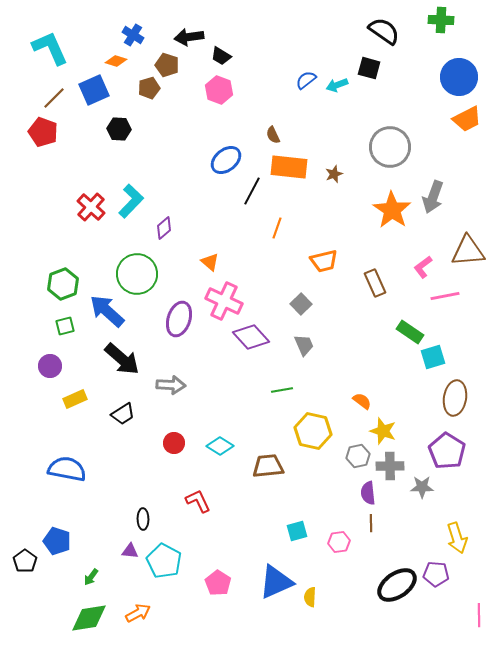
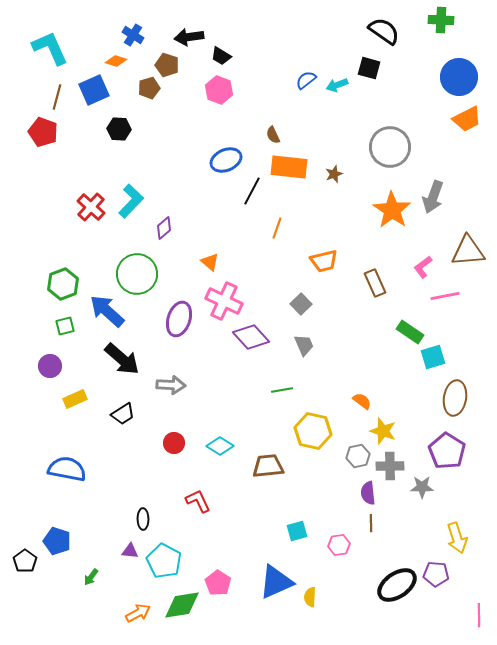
brown line at (54, 98): moved 3 px right, 1 px up; rotated 30 degrees counterclockwise
blue ellipse at (226, 160): rotated 16 degrees clockwise
pink hexagon at (339, 542): moved 3 px down
green diamond at (89, 618): moved 93 px right, 13 px up
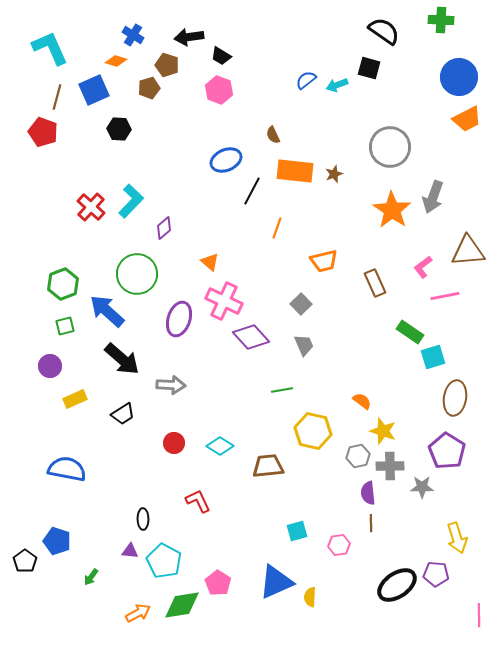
orange rectangle at (289, 167): moved 6 px right, 4 px down
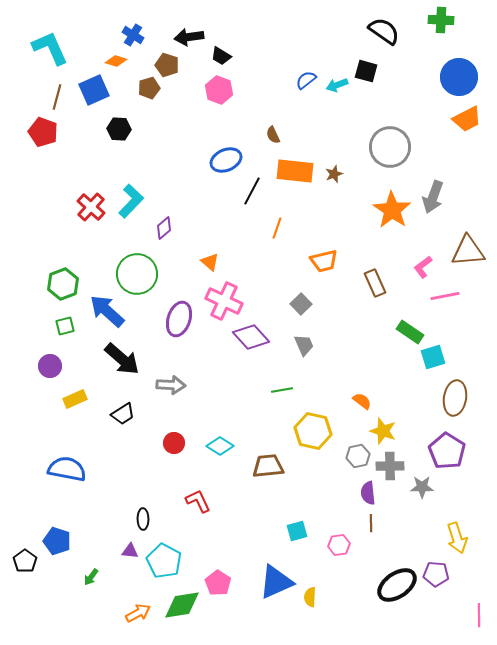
black square at (369, 68): moved 3 px left, 3 px down
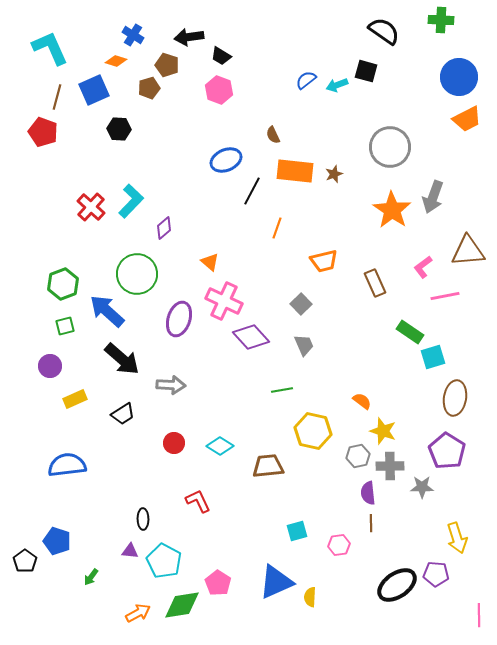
blue semicircle at (67, 469): moved 4 px up; rotated 18 degrees counterclockwise
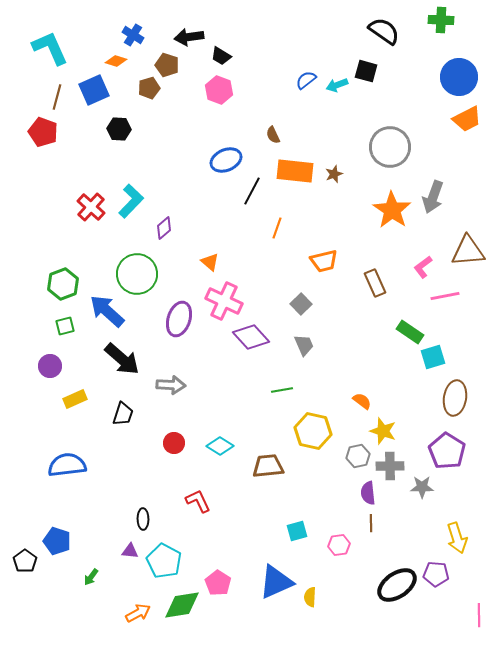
black trapezoid at (123, 414): rotated 40 degrees counterclockwise
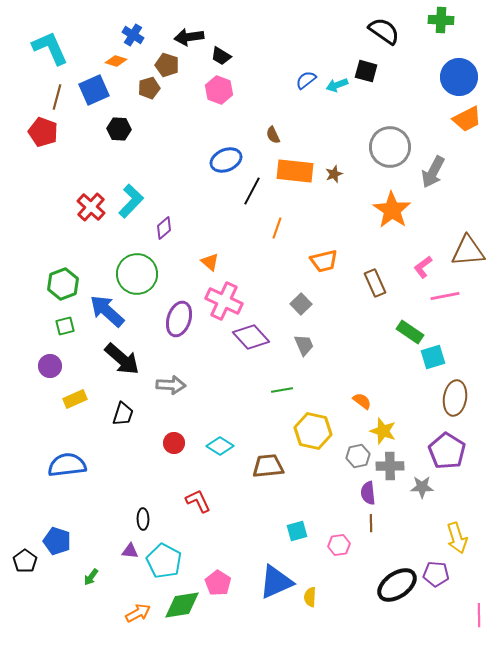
gray arrow at (433, 197): moved 25 px up; rotated 8 degrees clockwise
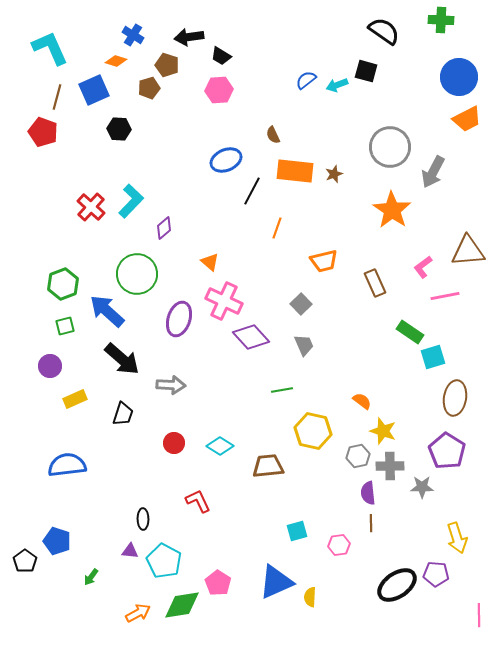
pink hexagon at (219, 90): rotated 24 degrees counterclockwise
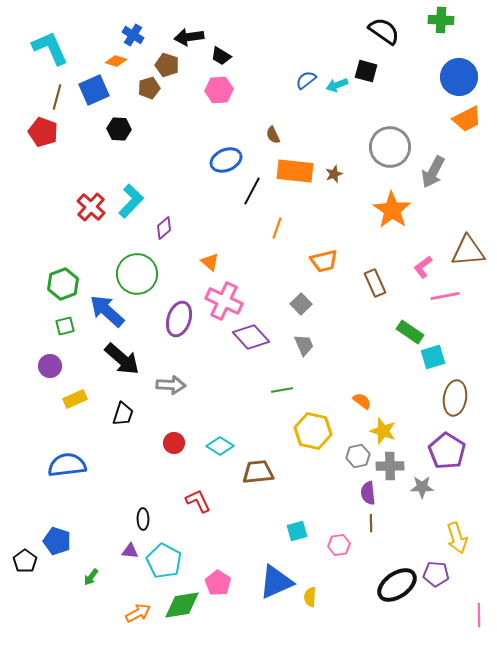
brown trapezoid at (268, 466): moved 10 px left, 6 px down
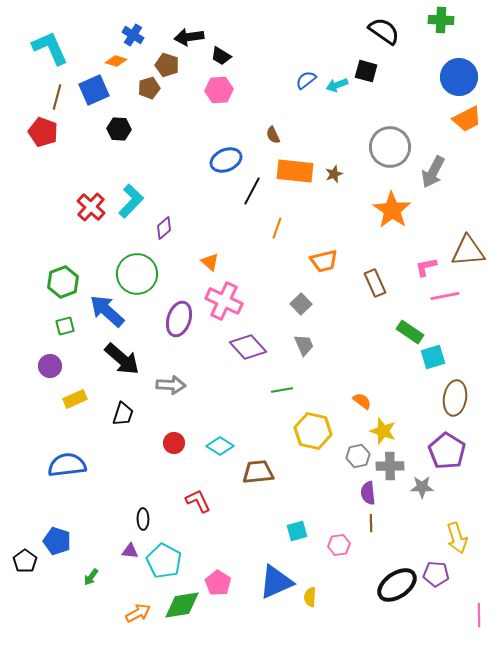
pink L-shape at (423, 267): moved 3 px right; rotated 25 degrees clockwise
green hexagon at (63, 284): moved 2 px up
purple diamond at (251, 337): moved 3 px left, 10 px down
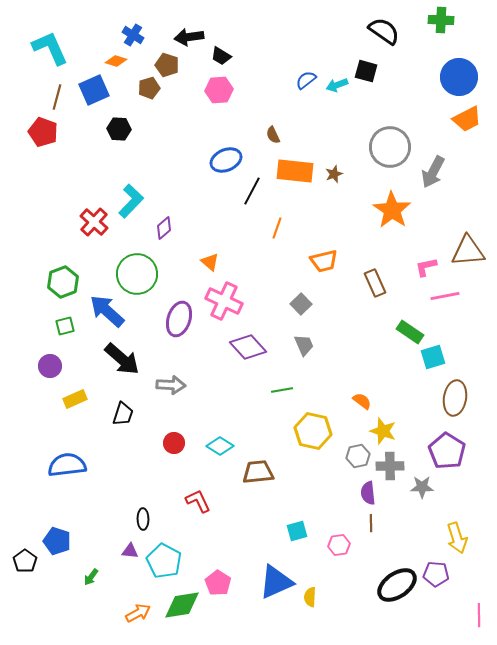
red cross at (91, 207): moved 3 px right, 15 px down
